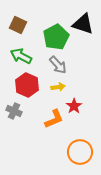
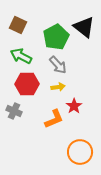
black triangle: moved 1 px right, 3 px down; rotated 20 degrees clockwise
red hexagon: moved 1 px up; rotated 25 degrees counterclockwise
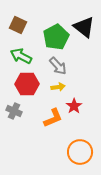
gray arrow: moved 1 px down
orange L-shape: moved 1 px left, 1 px up
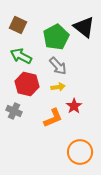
red hexagon: rotated 15 degrees clockwise
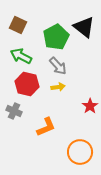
red star: moved 16 px right
orange L-shape: moved 7 px left, 9 px down
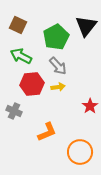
black triangle: moved 2 px right, 1 px up; rotated 30 degrees clockwise
red hexagon: moved 5 px right; rotated 20 degrees counterclockwise
orange L-shape: moved 1 px right, 5 px down
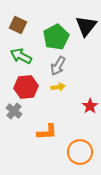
gray arrow: rotated 72 degrees clockwise
red hexagon: moved 6 px left, 3 px down
gray cross: rotated 14 degrees clockwise
orange L-shape: rotated 20 degrees clockwise
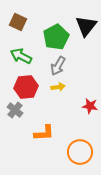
brown square: moved 3 px up
red star: rotated 28 degrees counterclockwise
gray cross: moved 1 px right, 1 px up
orange L-shape: moved 3 px left, 1 px down
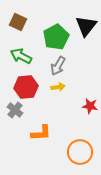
orange L-shape: moved 3 px left
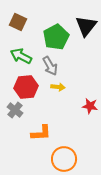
gray arrow: moved 8 px left; rotated 60 degrees counterclockwise
yellow arrow: rotated 16 degrees clockwise
orange circle: moved 16 px left, 7 px down
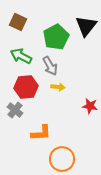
orange circle: moved 2 px left
